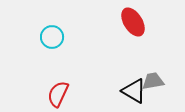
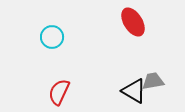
red semicircle: moved 1 px right, 2 px up
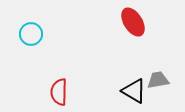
cyan circle: moved 21 px left, 3 px up
gray trapezoid: moved 5 px right, 1 px up
red semicircle: rotated 24 degrees counterclockwise
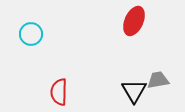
red ellipse: moved 1 px right, 1 px up; rotated 56 degrees clockwise
black triangle: rotated 28 degrees clockwise
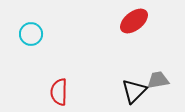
red ellipse: rotated 28 degrees clockwise
black triangle: rotated 16 degrees clockwise
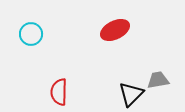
red ellipse: moved 19 px left, 9 px down; rotated 12 degrees clockwise
black triangle: moved 3 px left, 3 px down
